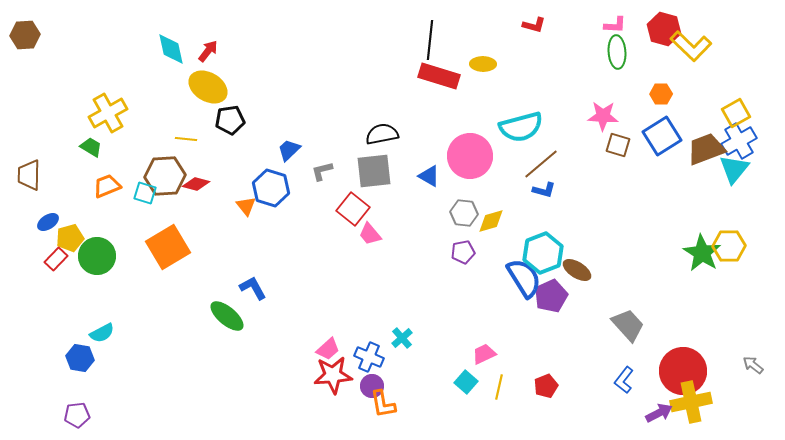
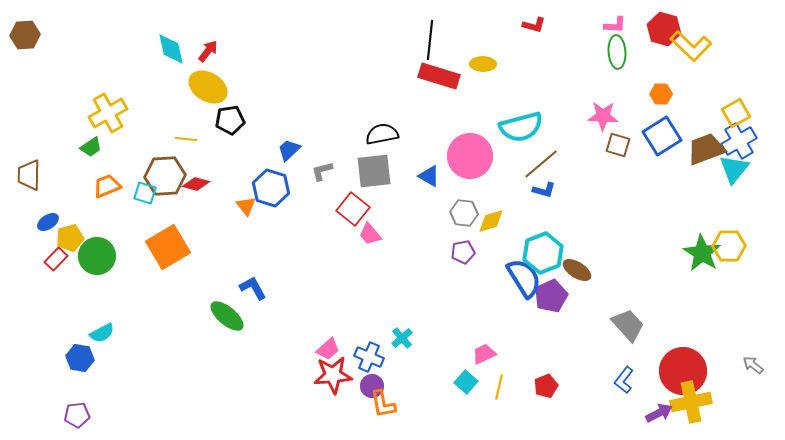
green trapezoid at (91, 147): rotated 115 degrees clockwise
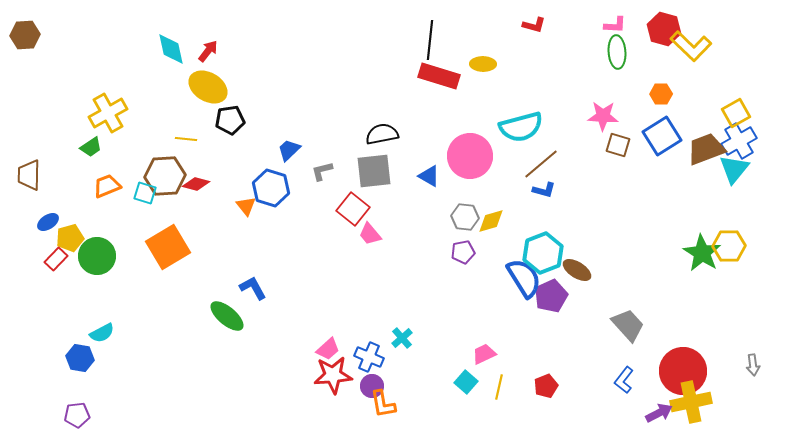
gray hexagon at (464, 213): moved 1 px right, 4 px down
gray arrow at (753, 365): rotated 135 degrees counterclockwise
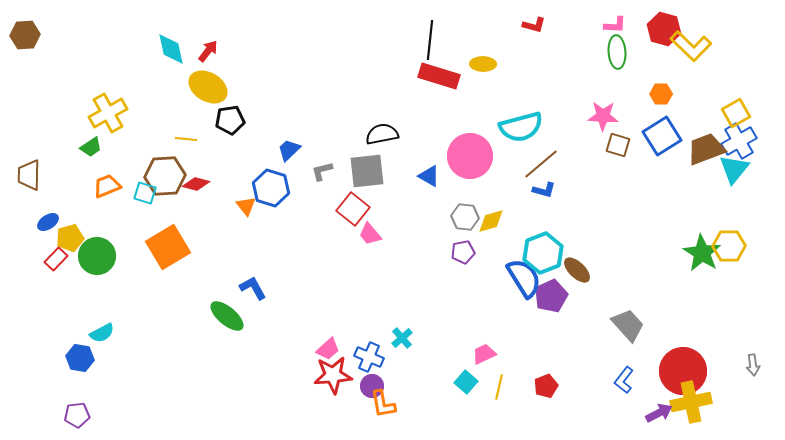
gray square at (374, 171): moved 7 px left
brown ellipse at (577, 270): rotated 12 degrees clockwise
